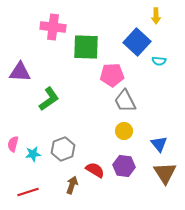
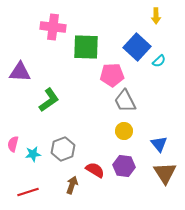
blue square: moved 5 px down
cyan semicircle: rotated 48 degrees counterclockwise
green L-shape: moved 1 px down
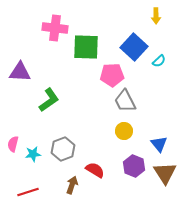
pink cross: moved 2 px right, 1 px down
blue square: moved 3 px left
purple hexagon: moved 10 px right; rotated 15 degrees clockwise
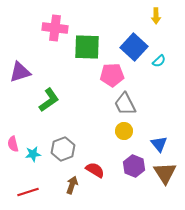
green square: moved 1 px right
purple triangle: rotated 20 degrees counterclockwise
gray trapezoid: moved 3 px down
pink semicircle: rotated 28 degrees counterclockwise
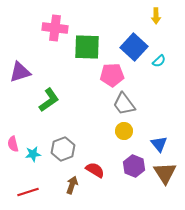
gray trapezoid: moved 1 px left; rotated 10 degrees counterclockwise
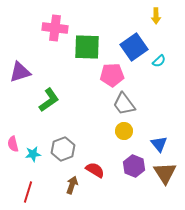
blue square: rotated 12 degrees clockwise
red line: rotated 55 degrees counterclockwise
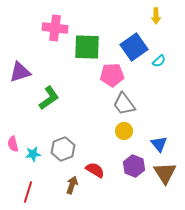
green L-shape: moved 2 px up
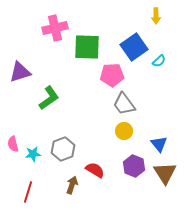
pink cross: rotated 20 degrees counterclockwise
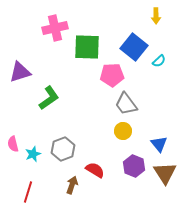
blue square: rotated 16 degrees counterclockwise
gray trapezoid: moved 2 px right
yellow circle: moved 1 px left
cyan star: rotated 14 degrees counterclockwise
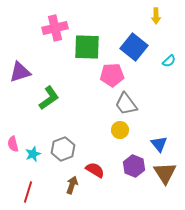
cyan semicircle: moved 10 px right
yellow circle: moved 3 px left, 1 px up
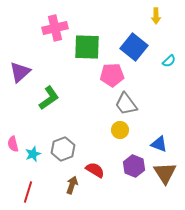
purple triangle: rotated 25 degrees counterclockwise
blue triangle: rotated 30 degrees counterclockwise
